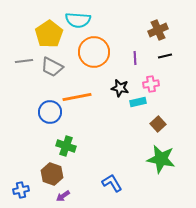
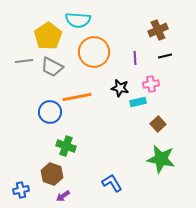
yellow pentagon: moved 1 px left, 2 px down
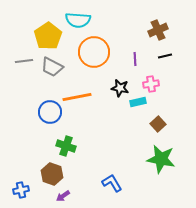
purple line: moved 1 px down
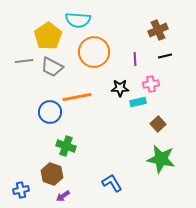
black star: rotated 12 degrees counterclockwise
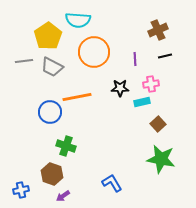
cyan rectangle: moved 4 px right
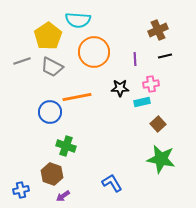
gray line: moved 2 px left; rotated 12 degrees counterclockwise
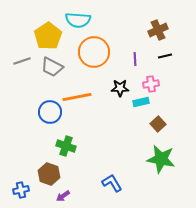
cyan rectangle: moved 1 px left
brown hexagon: moved 3 px left
